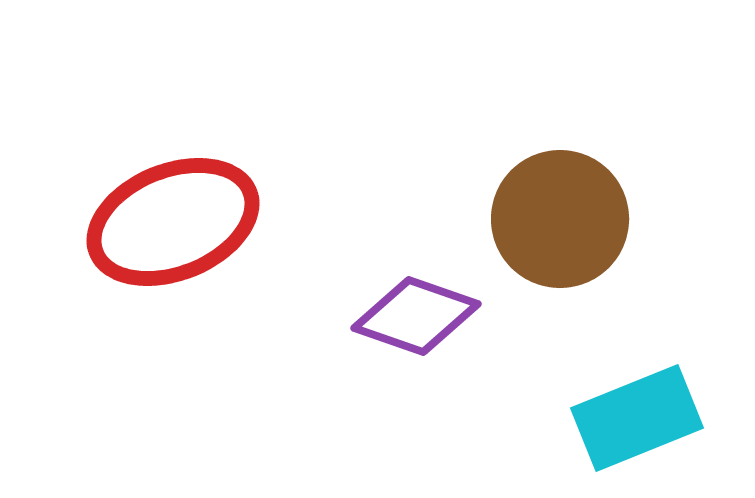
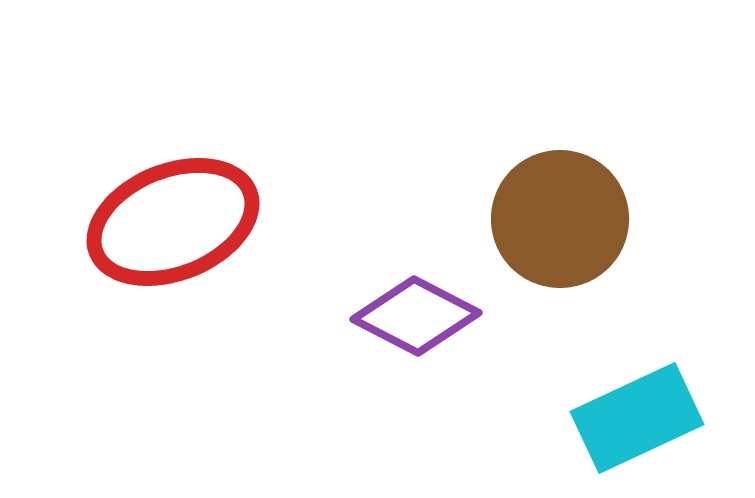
purple diamond: rotated 8 degrees clockwise
cyan rectangle: rotated 3 degrees counterclockwise
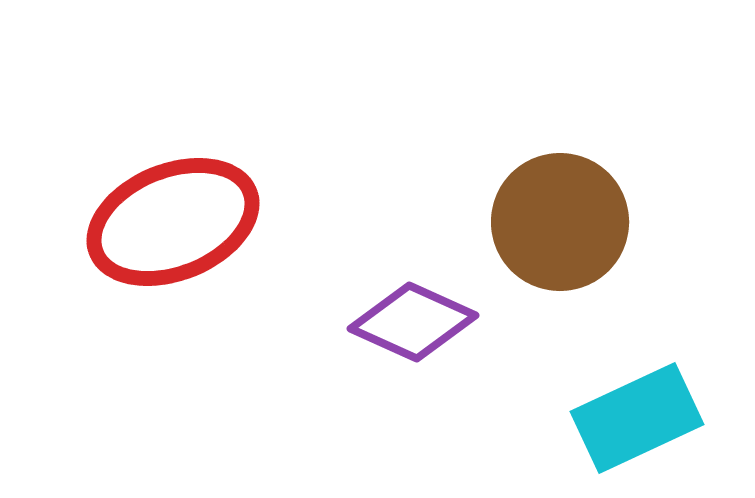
brown circle: moved 3 px down
purple diamond: moved 3 px left, 6 px down; rotated 3 degrees counterclockwise
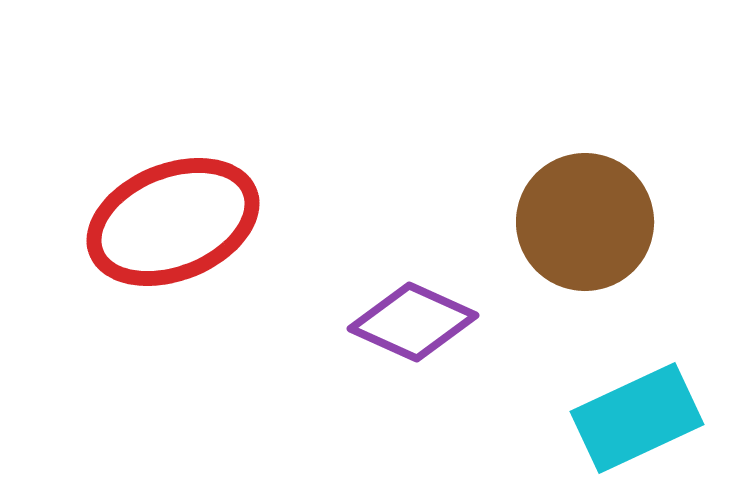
brown circle: moved 25 px right
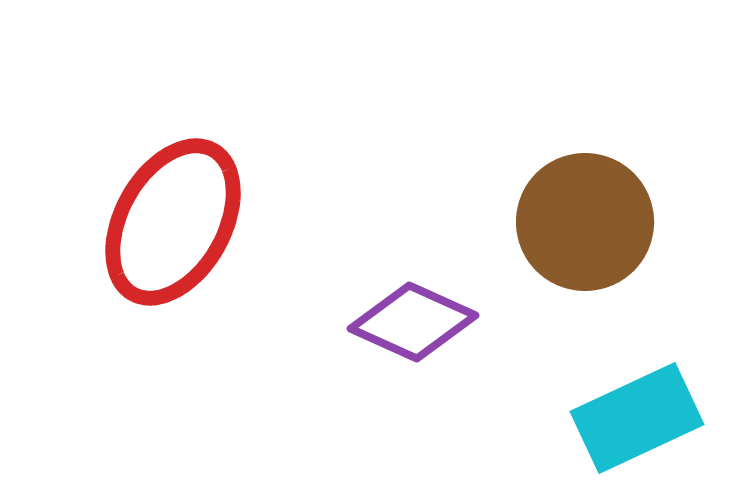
red ellipse: rotated 39 degrees counterclockwise
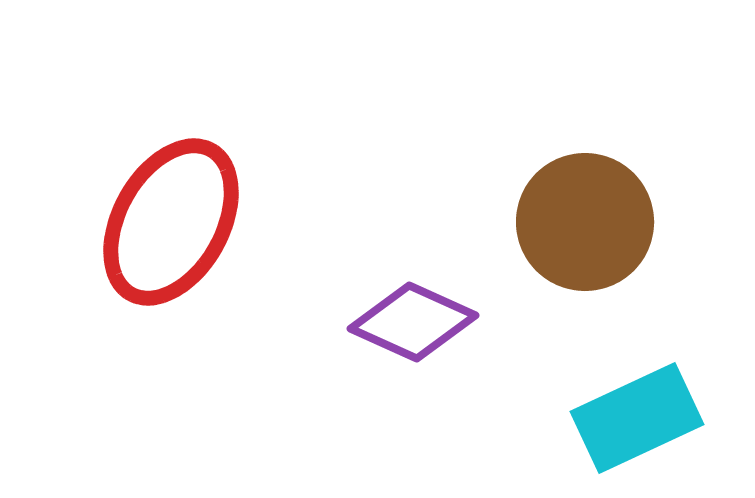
red ellipse: moved 2 px left
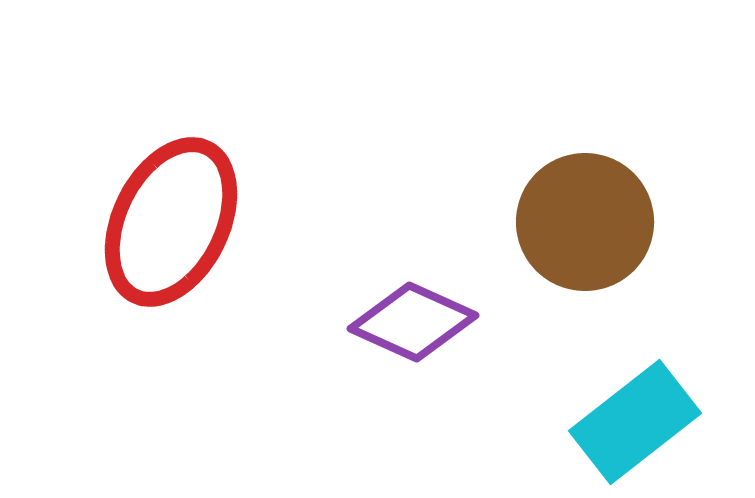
red ellipse: rotated 3 degrees counterclockwise
cyan rectangle: moved 2 px left, 4 px down; rotated 13 degrees counterclockwise
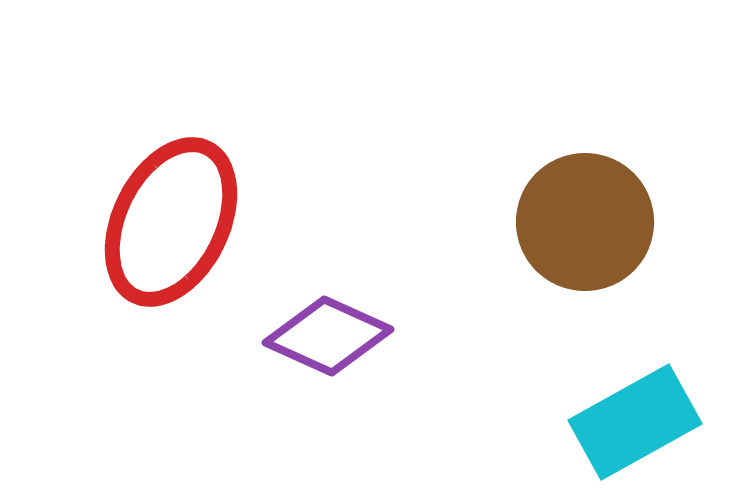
purple diamond: moved 85 px left, 14 px down
cyan rectangle: rotated 9 degrees clockwise
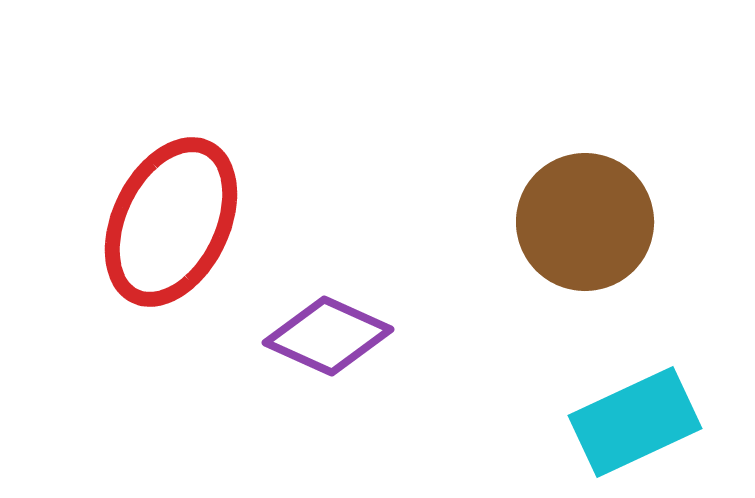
cyan rectangle: rotated 4 degrees clockwise
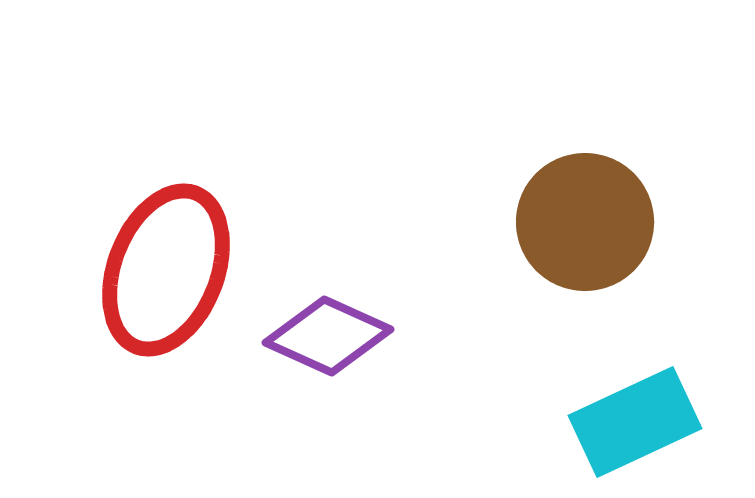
red ellipse: moved 5 px left, 48 px down; rotated 5 degrees counterclockwise
